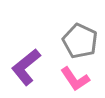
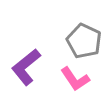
gray pentagon: moved 4 px right
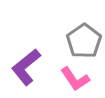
gray pentagon: rotated 12 degrees clockwise
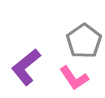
pink L-shape: moved 1 px left, 1 px up
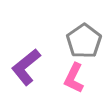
pink L-shape: rotated 60 degrees clockwise
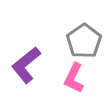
purple L-shape: moved 2 px up
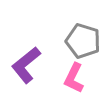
gray pentagon: moved 1 px left; rotated 20 degrees counterclockwise
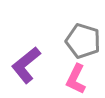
pink L-shape: moved 2 px right, 1 px down
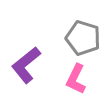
gray pentagon: moved 3 px up
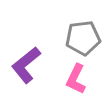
gray pentagon: rotated 24 degrees counterclockwise
